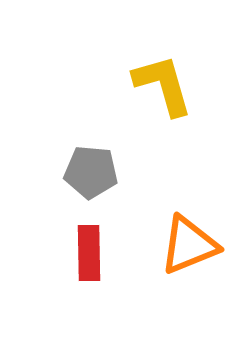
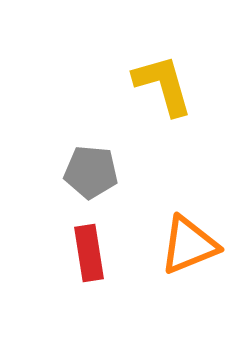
red rectangle: rotated 8 degrees counterclockwise
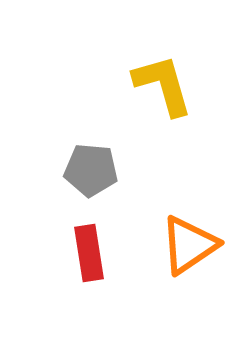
gray pentagon: moved 2 px up
orange triangle: rotated 12 degrees counterclockwise
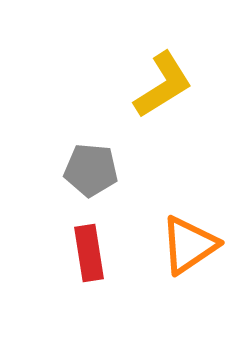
yellow L-shape: rotated 74 degrees clockwise
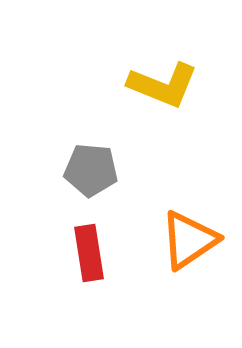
yellow L-shape: rotated 54 degrees clockwise
orange triangle: moved 5 px up
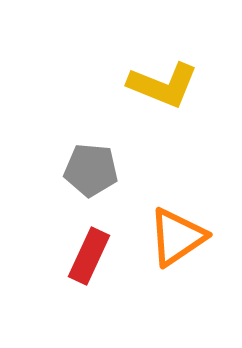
orange triangle: moved 12 px left, 3 px up
red rectangle: moved 3 px down; rotated 34 degrees clockwise
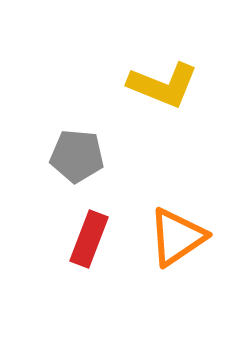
gray pentagon: moved 14 px left, 14 px up
red rectangle: moved 17 px up; rotated 4 degrees counterclockwise
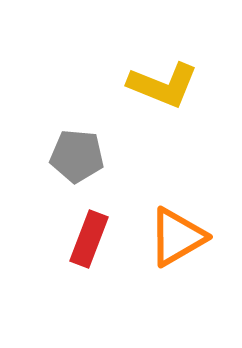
orange triangle: rotated 4 degrees clockwise
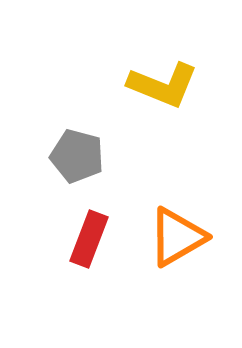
gray pentagon: rotated 10 degrees clockwise
